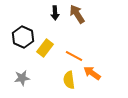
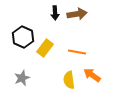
brown arrow: rotated 114 degrees clockwise
orange line: moved 3 px right, 4 px up; rotated 18 degrees counterclockwise
orange arrow: moved 2 px down
gray star: rotated 14 degrees counterclockwise
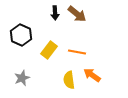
brown arrow: rotated 48 degrees clockwise
black hexagon: moved 2 px left, 2 px up
yellow rectangle: moved 4 px right, 2 px down
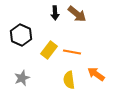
orange line: moved 5 px left
orange arrow: moved 4 px right, 1 px up
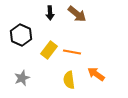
black arrow: moved 5 px left
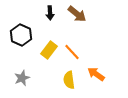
orange line: rotated 36 degrees clockwise
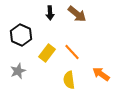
yellow rectangle: moved 2 px left, 3 px down
orange arrow: moved 5 px right
gray star: moved 4 px left, 7 px up
